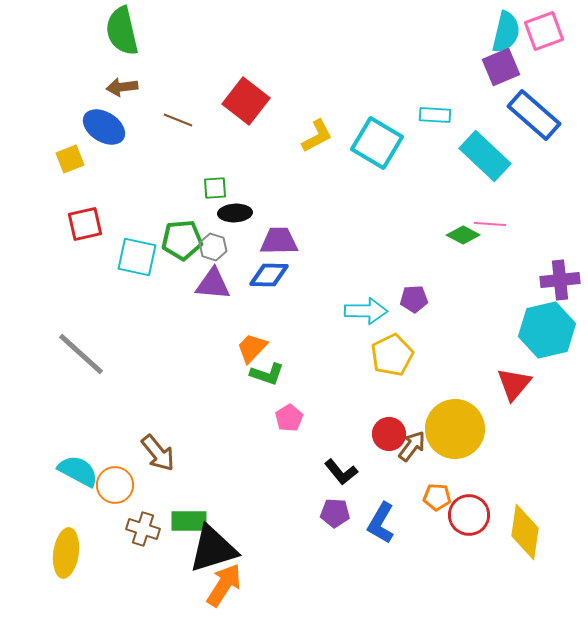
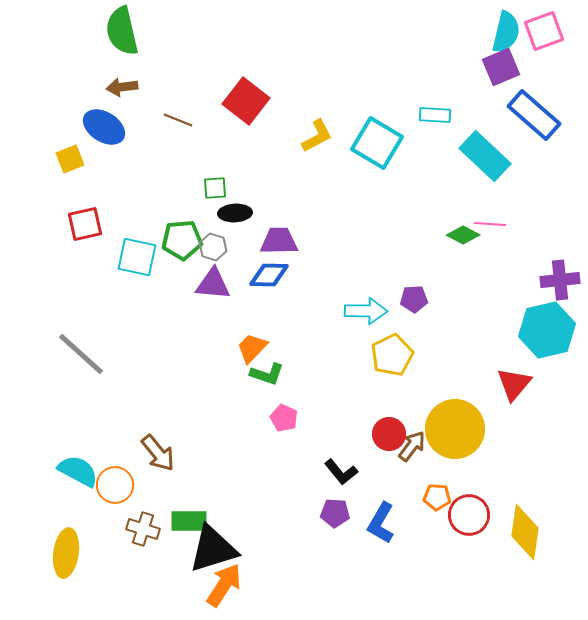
pink pentagon at (289, 418): moved 5 px left; rotated 16 degrees counterclockwise
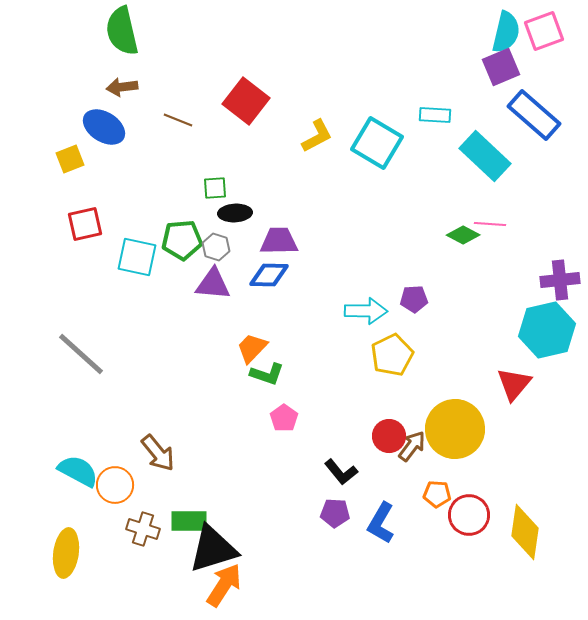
gray hexagon at (213, 247): moved 3 px right
pink pentagon at (284, 418): rotated 12 degrees clockwise
red circle at (389, 434): moved 2 px down
orange pentagon at (437, 497): moved 3 px up
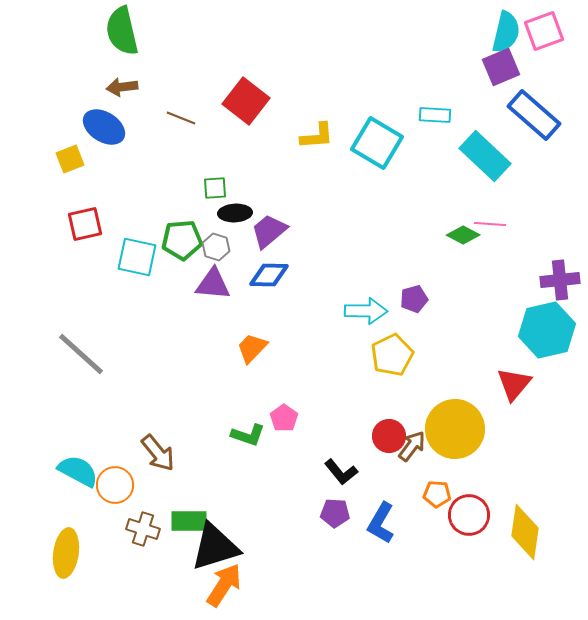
brown line at (178, 120): moved 3 px right, 2 px up
yellow L-shape at (317, 136): rotated 24 degrees clockwise
purple trapezoid at (279, 241): moved 10 px left, 10 px up; rotated 39 degrees counterclockwise
purple pentagon at (414, 299): rotated 12 degrees counterclockwise
green L-shape at (267, 374): moved 19 px left, 61 px down
black triangle at (213, 549): moved 2 px right, 2 px up
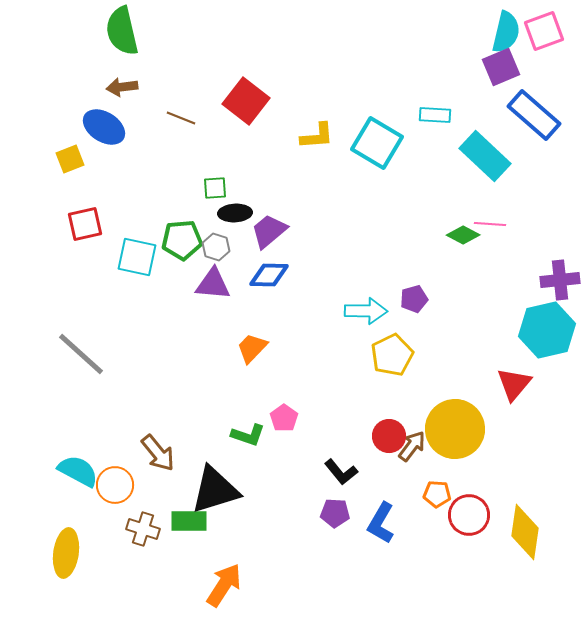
black triangle at (215, 547): moved 57 px up
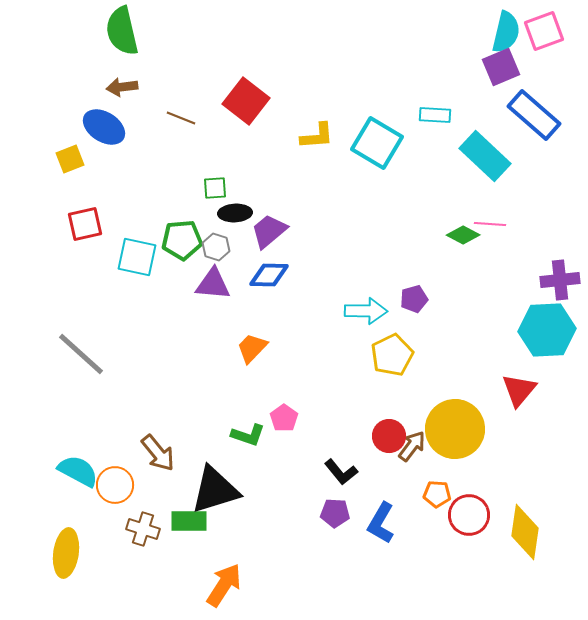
cyan hexagon at (547, 330): rotated 10 degrees clockwise
red triangle at (514, 384): moved 5 px right, 6 px down
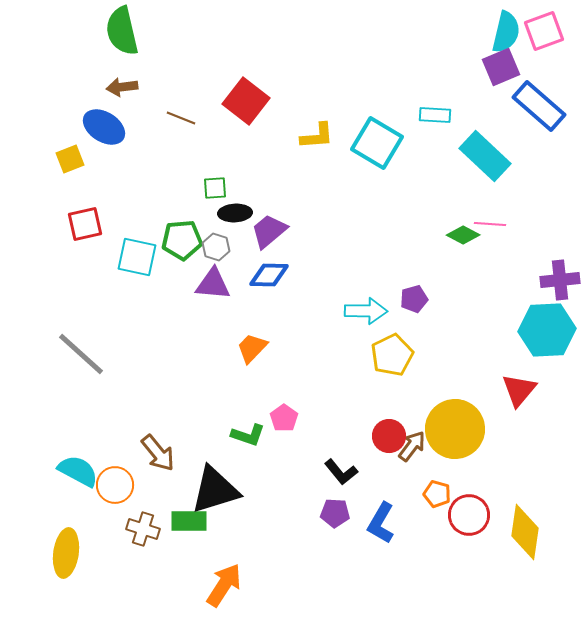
blue rectangle at (534, 115): moved 5 px right, 9 px up
orange pentagon at (437, 494): rotated 12 degrees clockwise
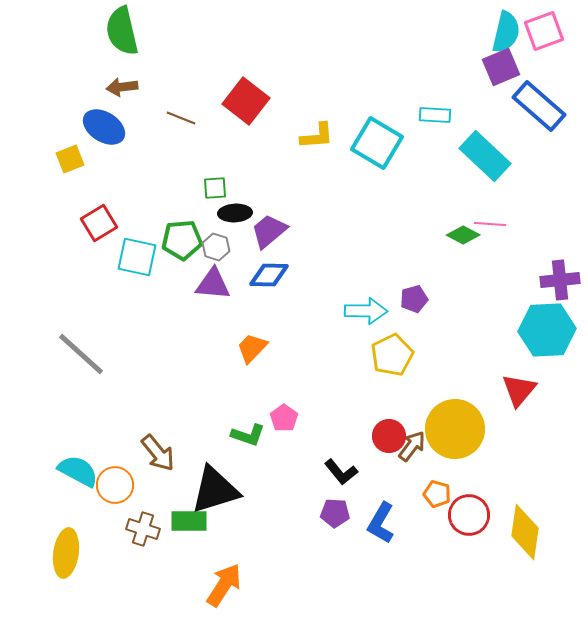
red square at (85, 224): moved 14 px right, 1 px up; rotated 18 degrees counterclockwise
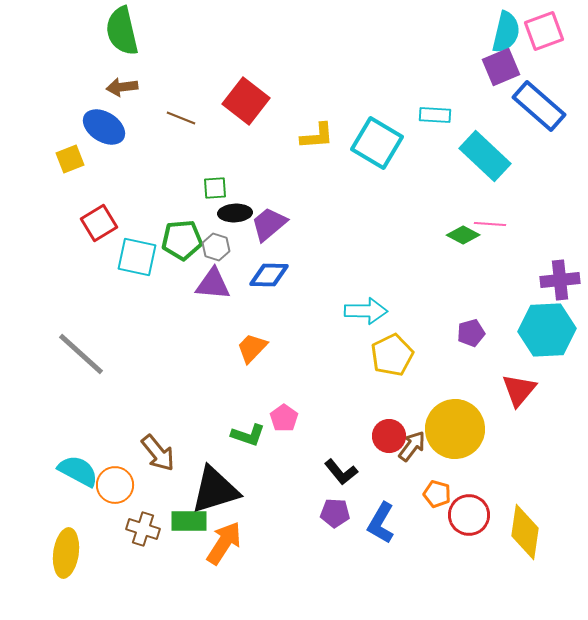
purple trapezoid at (269, 231): moved 7 px up
purple pentagon at (414, 299): moved 57 px right, 34 px down
orange arrow at (224, 585): moved 42 px up
